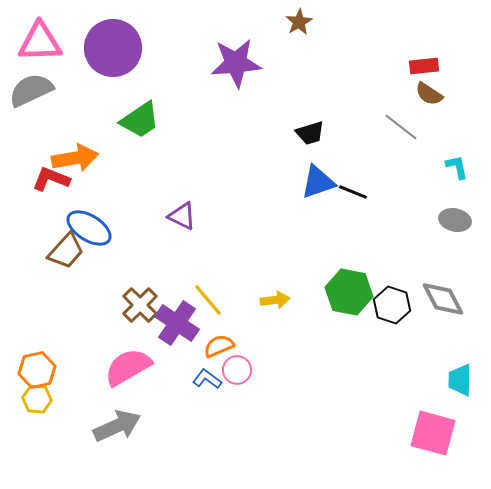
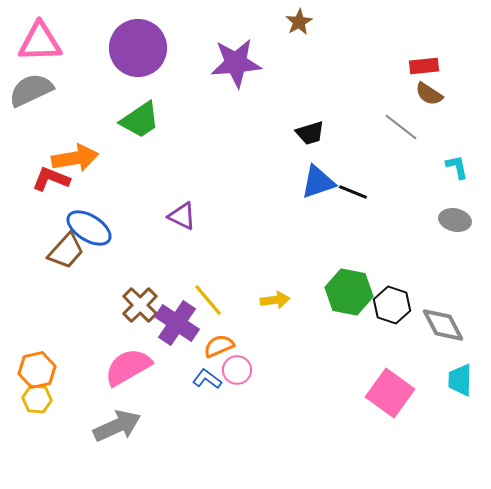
purple circle: moved 25 px right
gray diamond: moved 26 px down
pink square: moved 43 px left, 40 px up; rotated 21 degrees clockwise
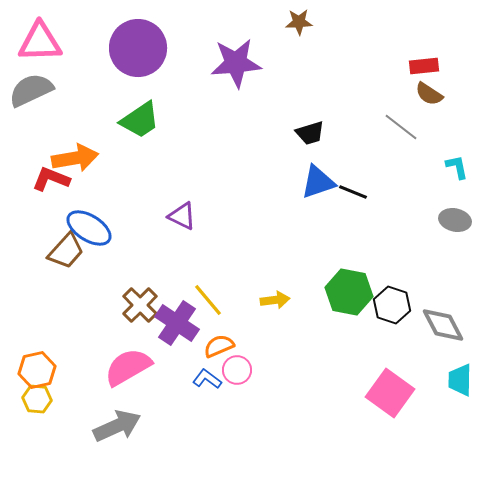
brown star: rotated 28 degrees clockwise
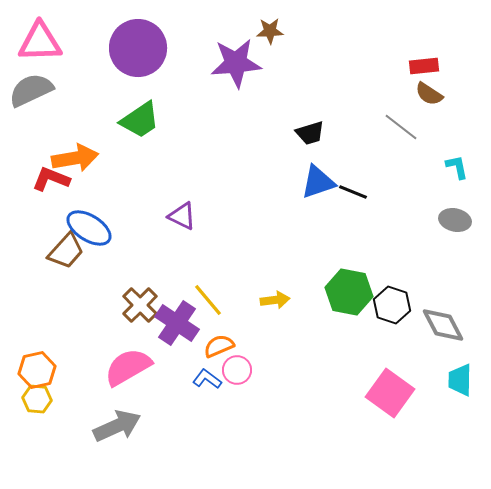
brown star: moved 29 px left, 9 px down
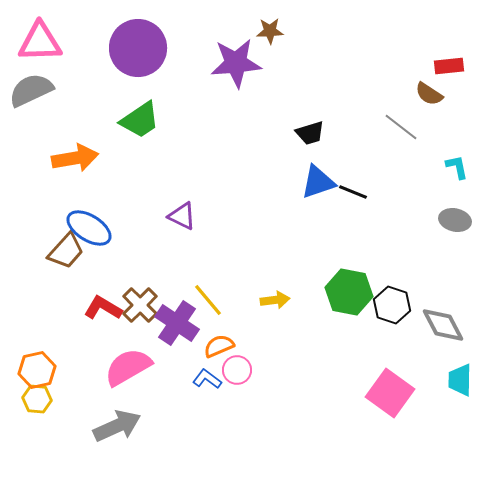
red rectangle: moved 25 px right
red L-shape: moved 52 px right, 129 px down; rotated 9 degrees clockwise
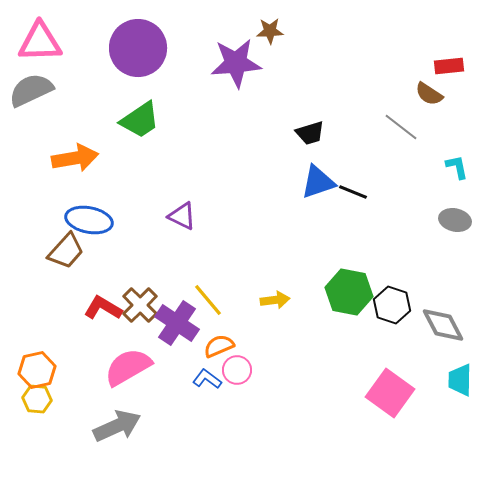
blue ellipse: moved 8 px up; rotated 21 degrees counterclockwise
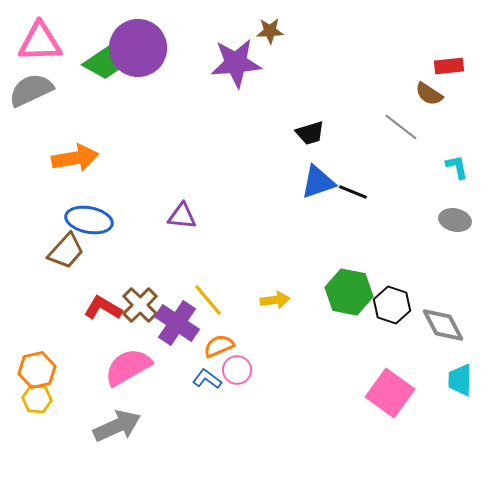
green trapezoid: moved 36 px left, 58 px up
purple triangle: rotated 20 degrees counterclockwise
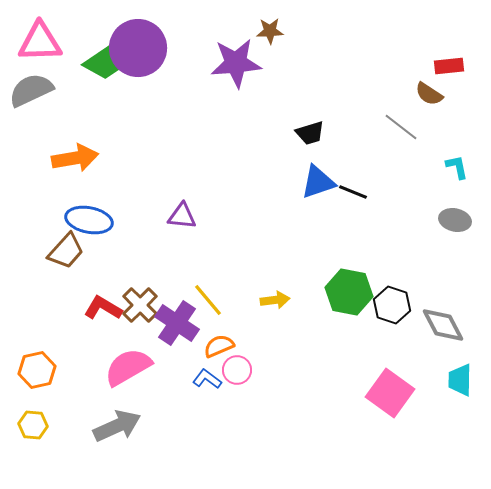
yellow hexagon: moved 4 px left, 26 px down
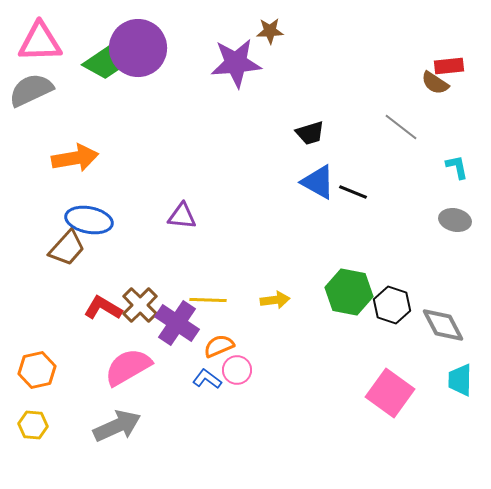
brown semicircle: moved 6 px right, 11 px up
blue triangle: rotated 48 degrees clockwise
brown trapezoid: moved 1 px right, 3 px up
yellow line: rotated 48 degrees counterclockwise
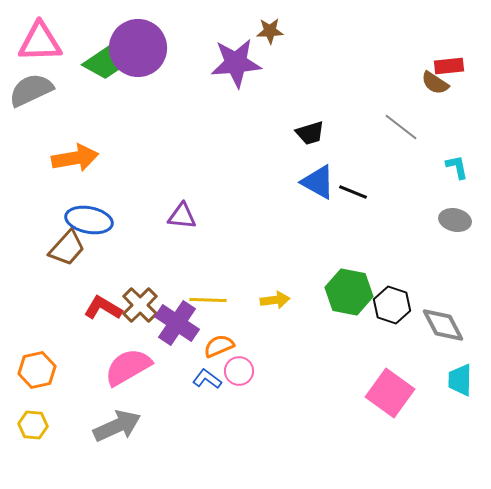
pink circle: moved 2 px right, 1 px down
